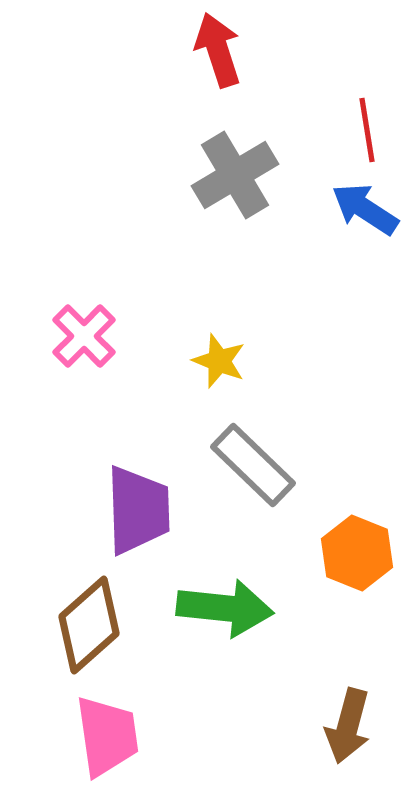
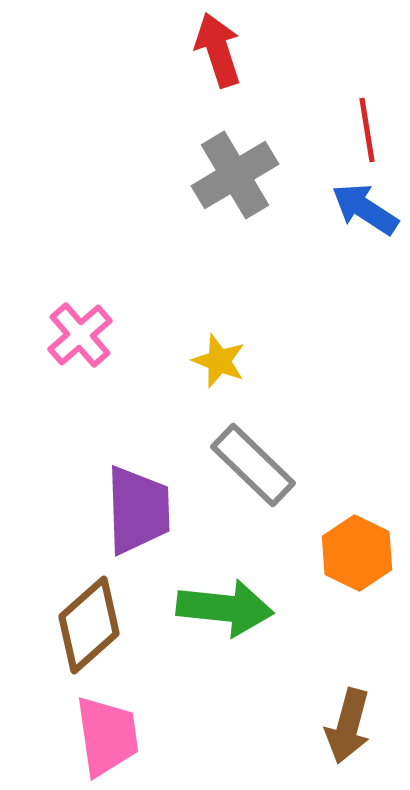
pink cross: moved 4 px left, 1 px up; rotated 4 degrees clockwise
orange hexagon: rotated 4 degrees clockwise
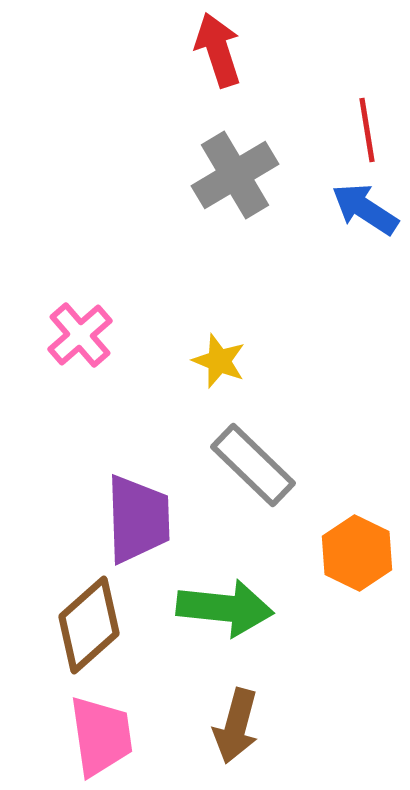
purple trapezoid: moved 9 px down
brown arrow: moved 112 px left
pink trapezoid: moved 6 px left
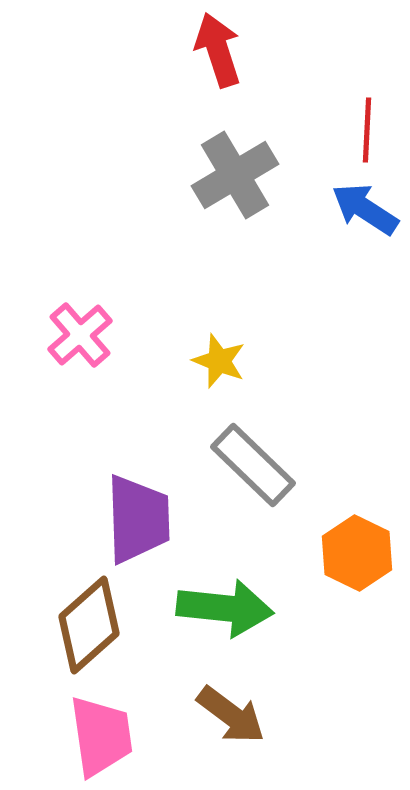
red line: rotated 12 degrees clockwise
brown arrow: moved 5 px left, 11 px up; rotated 68 degrees counterclockwise
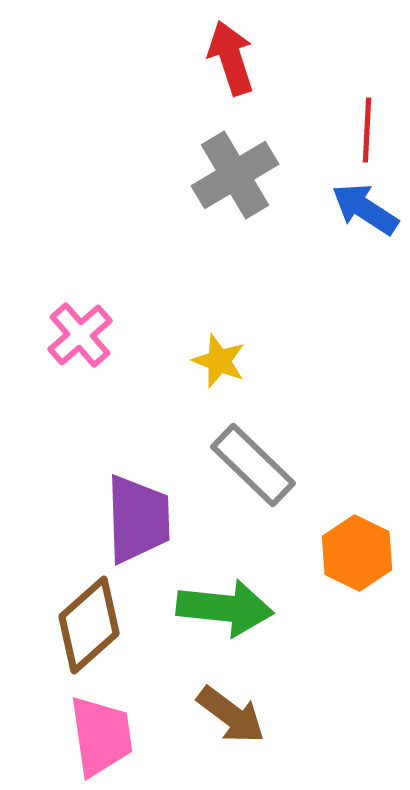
red arrow: moved 13 px right, 8 px down
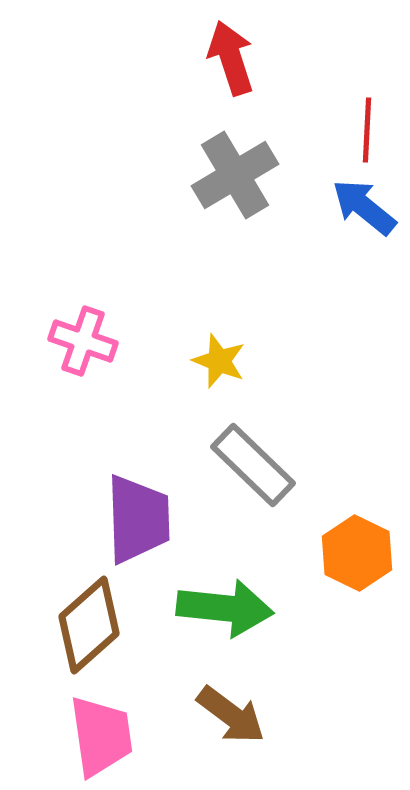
blue arrow: moved 1 px left, 2 px up; rotated 6 degrees clockwise
pink cross: moved 3 px right, 6 px down; rotated 30 degrees counterclockwise
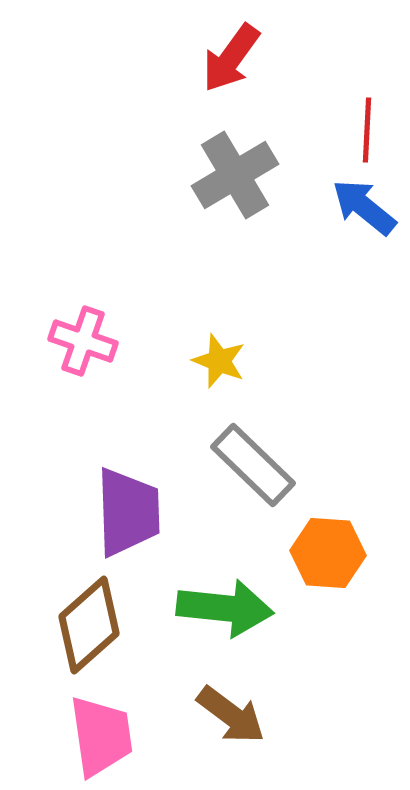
red arrow: rotated 126 degrees counterclockwise
purple trapezoid: moved 10 px left, 7 px up
orange hexagon: moved 29 px left; rotated 22 degrees counterclockwise
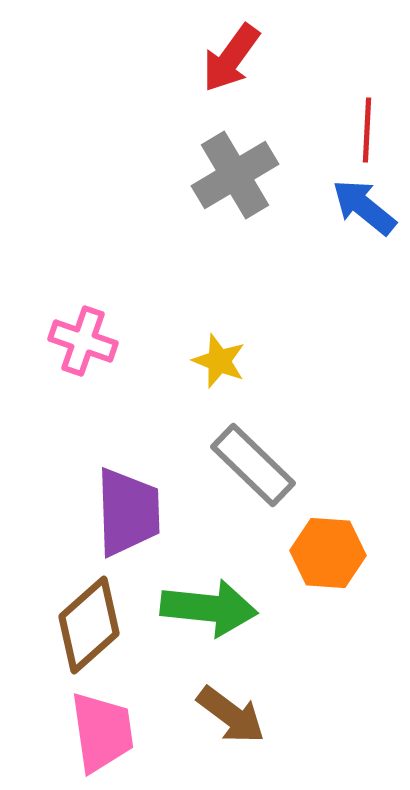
green arrow: moved 16 px left
pink trapezoid: moved 1 px right, 4 px up
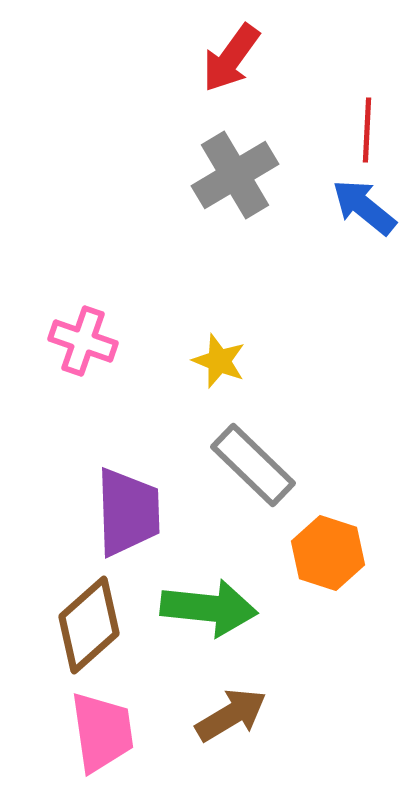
orange hexagon: rotated 14 degrees clockwise
brown arrow: rotated 68 degrees counterclockwise
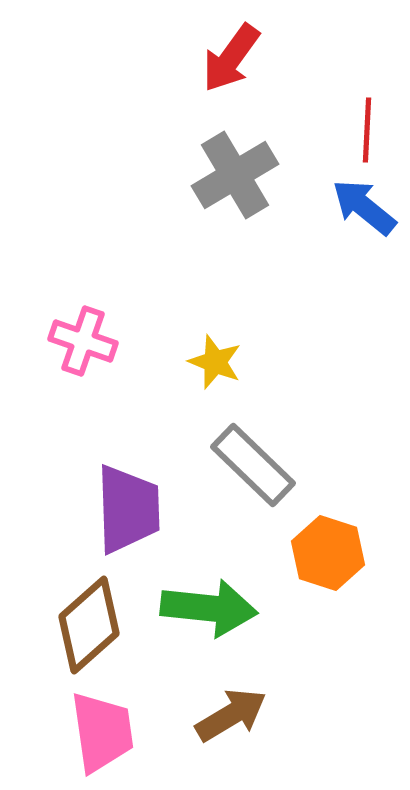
yellow star: moved 4 px left, 1 px down
purple trapezoid: moved 3 px up
